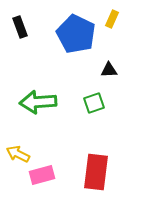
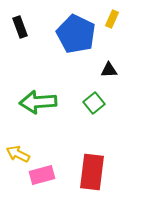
green square: rotated 20 degrees counterclockwise
red rectangle: moved 4 px left
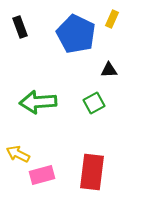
green square: rotated 10 degrees clockwise
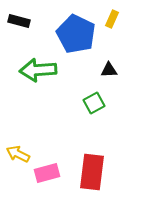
black rectangle: moved 1 px left, 6 px up; rotated 55 degrees counterclockwise
green arrow: moved 32 px up
pink rectangle: moved 5 px right, 2 px up
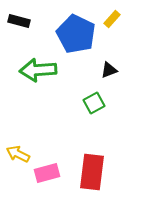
yellow rectangle: rotated 18 degrees clockwise
black triangle: rotated 18 degrees counterclockwise
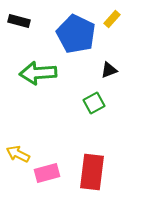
green arrow: moved 3 px down
